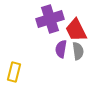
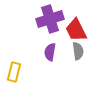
purple semicircle: moved 11 px left, 3 px down
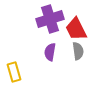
red trapezoid: moved 1 px up
yellow rectangle: rotated 30 degrees counterclockwise
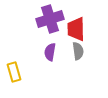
red trapezoid: rotated 25 degrees clockwise
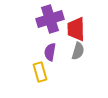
gray semicircle: rotated 24 degrees clockwise
yellow rectangle: moved 26 px right
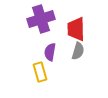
purple cross: moved 9 px left
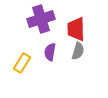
yellow rectangle: moved 18 px left, 9 px up; rotated 48 degrees clockwise
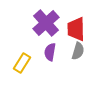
purple cross: moved 5 px right, 4 px down; rotated 24 degrees counterclockwise
